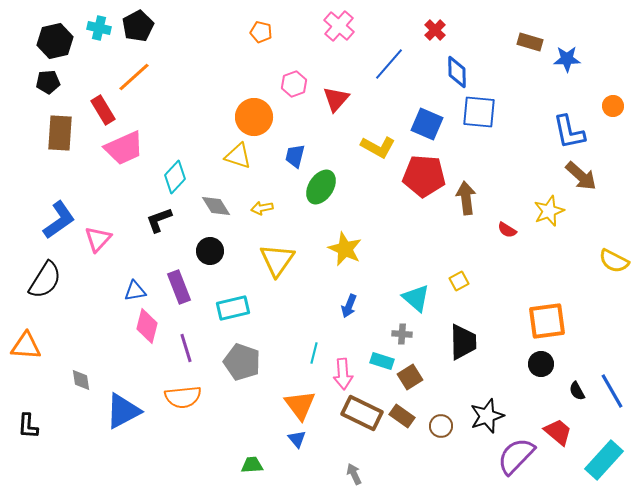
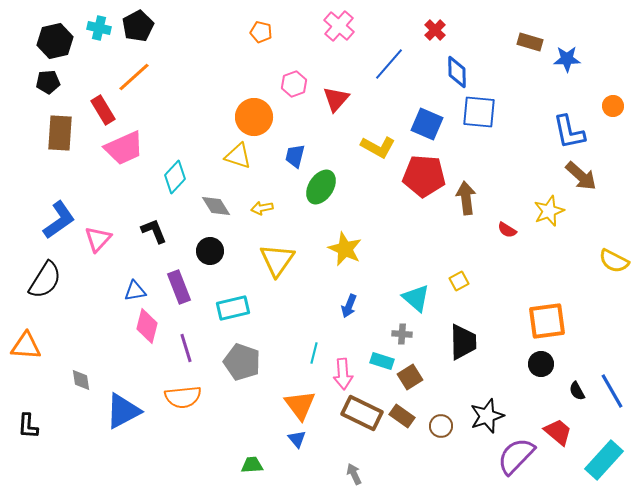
black L-shape at (159, 220): moved 5 px left, 11 px down; rotated 88 degrees clockwise
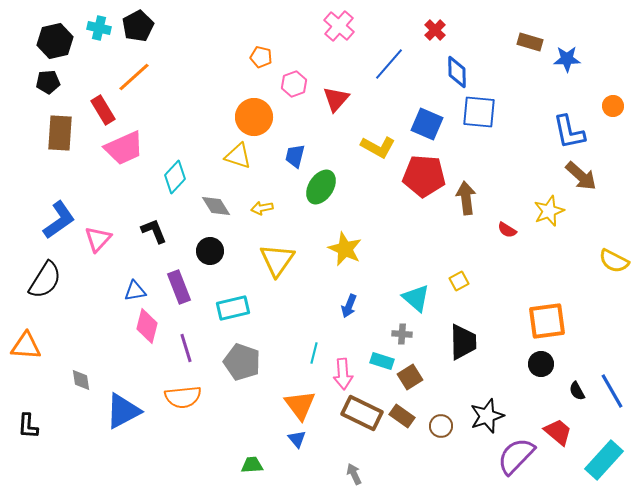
orange pentagon at (261, 32): moved 25 px down
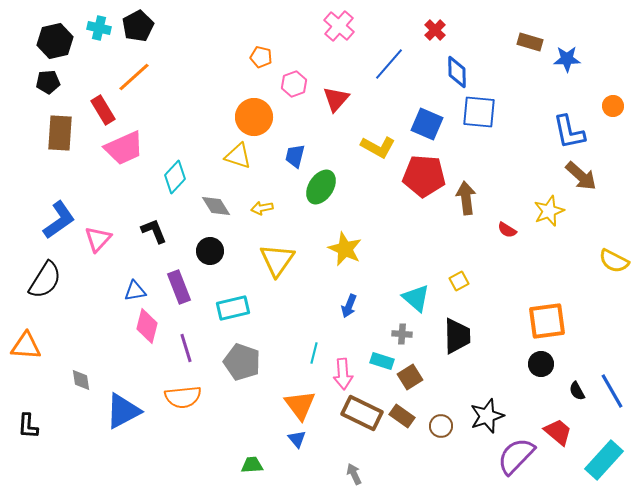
black trapezoid at (463, 342): moved 6 px left, 6 px up
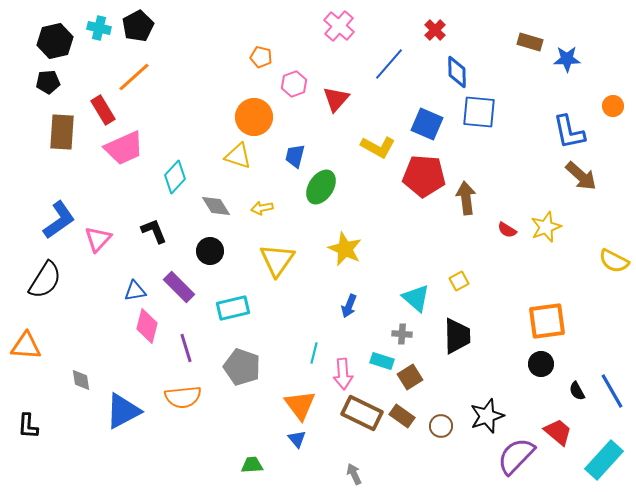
brown rectangle at (60, 133): moved 2 px right, 1 px up
yellow star at (549, 211): moved 3 px left, 16 px down
purple rectangle at (179, 287): rotated 24 degrees counterclockwise
gray pentagon at (242, 362): moved 5 px down
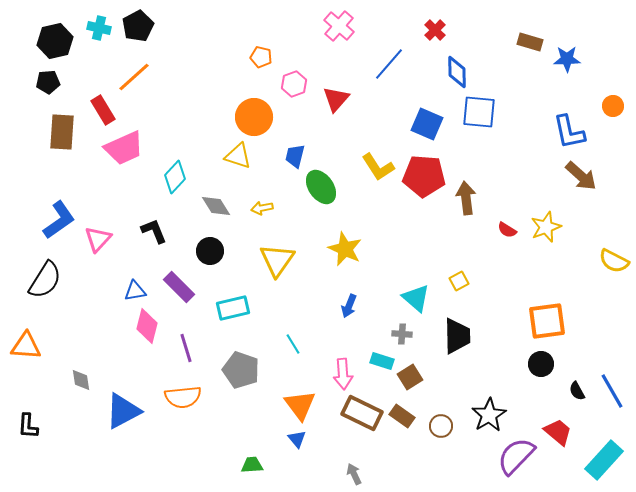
yellow L-shape at (378, 147): moved 20 px down; rotated 28 degrees clockwise
green ellipse at (321, 187): rotated 68 degrees counterclockwise
cyan line at (314, 353): moved 21 px left, 9 px up; rotated 45 degrees counterclockwise
gray pentagon at (242, 367): moved 1 px left, 3 px down
black star at (487, 416): moved 2 px right, 1 px up; rotated 12 degrees counterclockwise
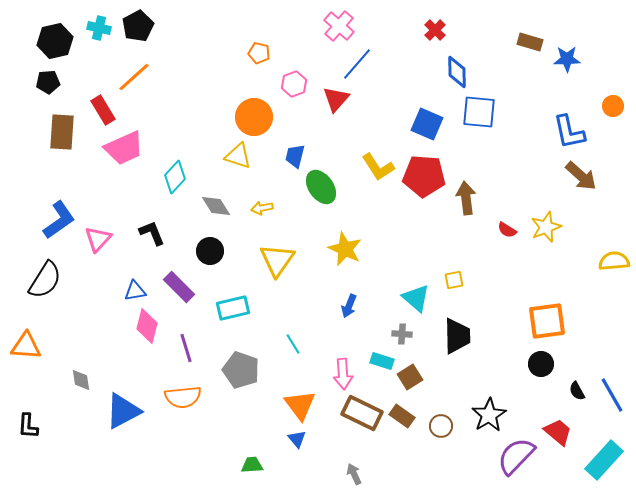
orange pentagon at (261, 57): moved 2 px left, 4 px up
blue line at (389, 64): moved 32 px left
black L-shape at (154, 231): moved 2 px left, 2 px down
yellow semicircle at (614, 261): rotated 148 degrees clockwise
yellow square at (459, 281): moved 5 px left, 1 px up; rotated 18 degrees clockwise
blue line at (612, 391): moved 4 px down
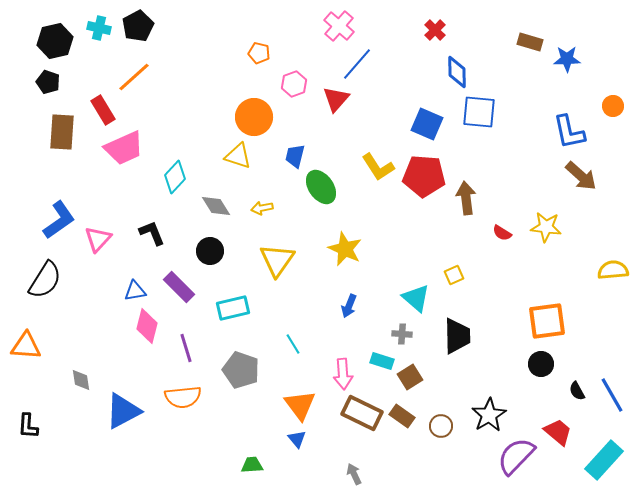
black pentagon at (48, 82): rotated 25 degrees clockwise
yellow star at (546, 227): rotated 28 degrees clockwise
red semicircle at (507, 230): moved 5 px left, 3 px down
yellow semicircle at (614, 261): moved 1 px left, 9 px down
yellow square at (454, 280): moved 5 px up; rotated 12 degrees counterclockwise
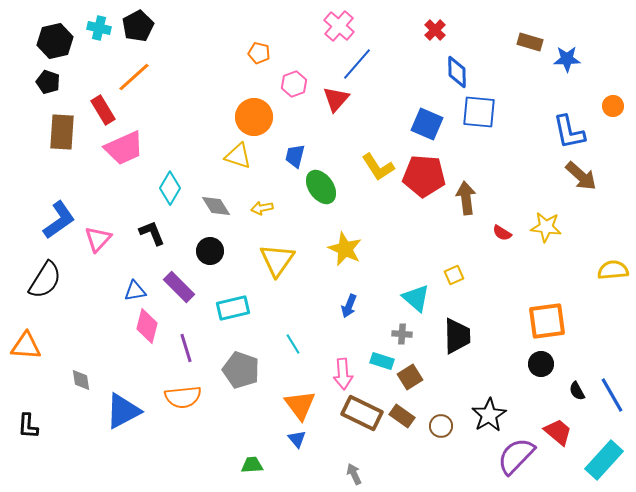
cyan diamond at (175, 177): moved 5 px left, 11 px down; rotated 12 degrees counterclockwise
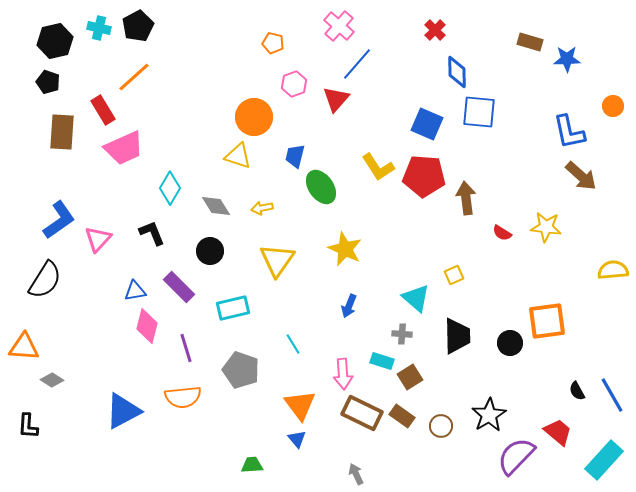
orange pentagon at (259, 53): moved 14 px right, 10 px up
orange triangle at (26, 346): moved 2 px left, 1 px down
black circle at (541, 364): moved 31 px left, 21 px up
gray diamond at (81, 380): moved 29 px left; rotated 50 degrees counterclockwise
gray arrow at (354, 474): moved 2 px right
